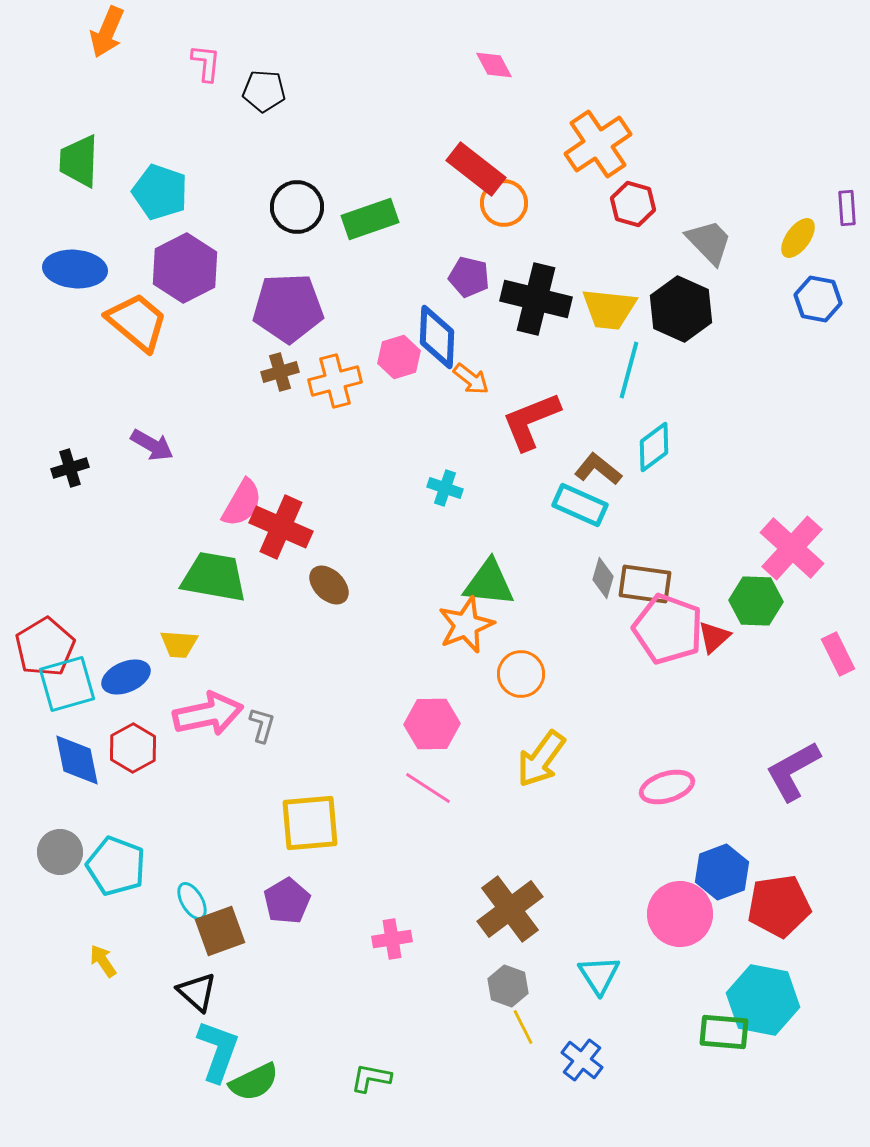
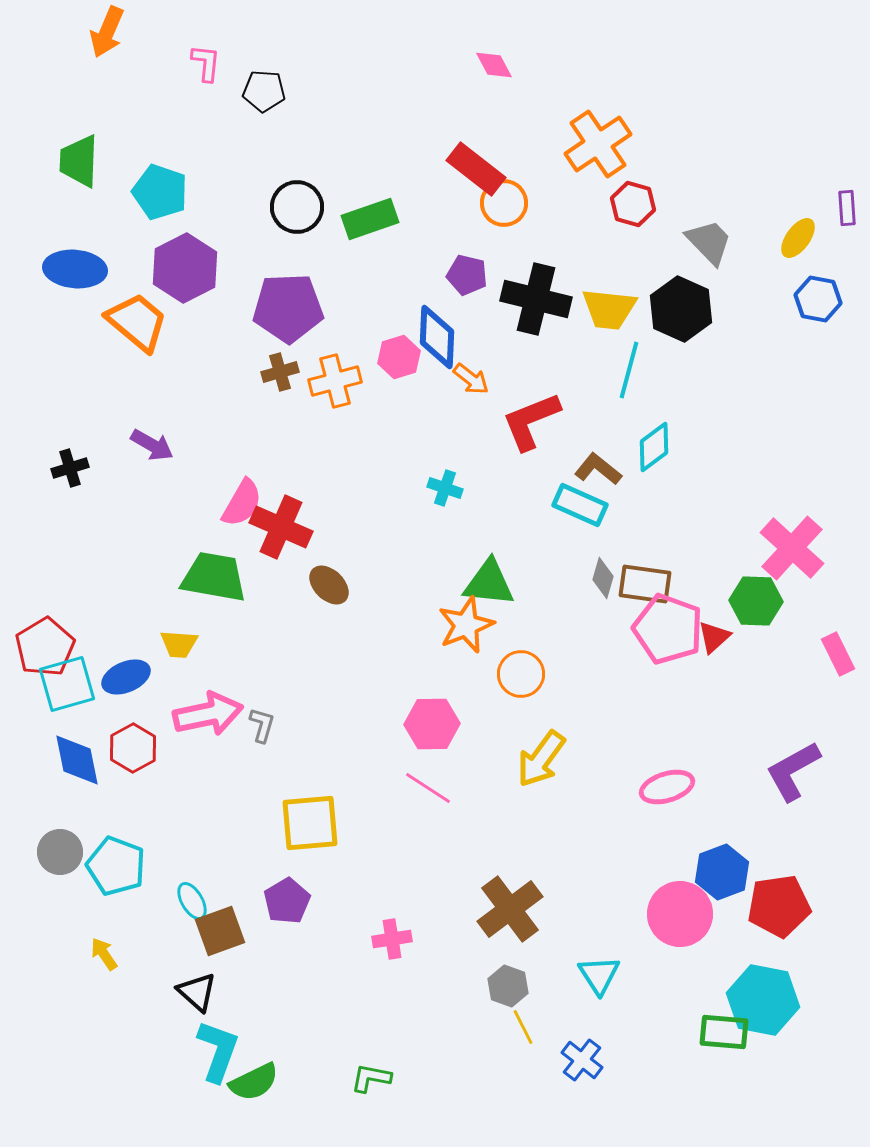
purple pentagon at (469, 277): moved 2 px left, 2 px up
yellow arrow at (103, 961): moved 1 px right, 7 px up
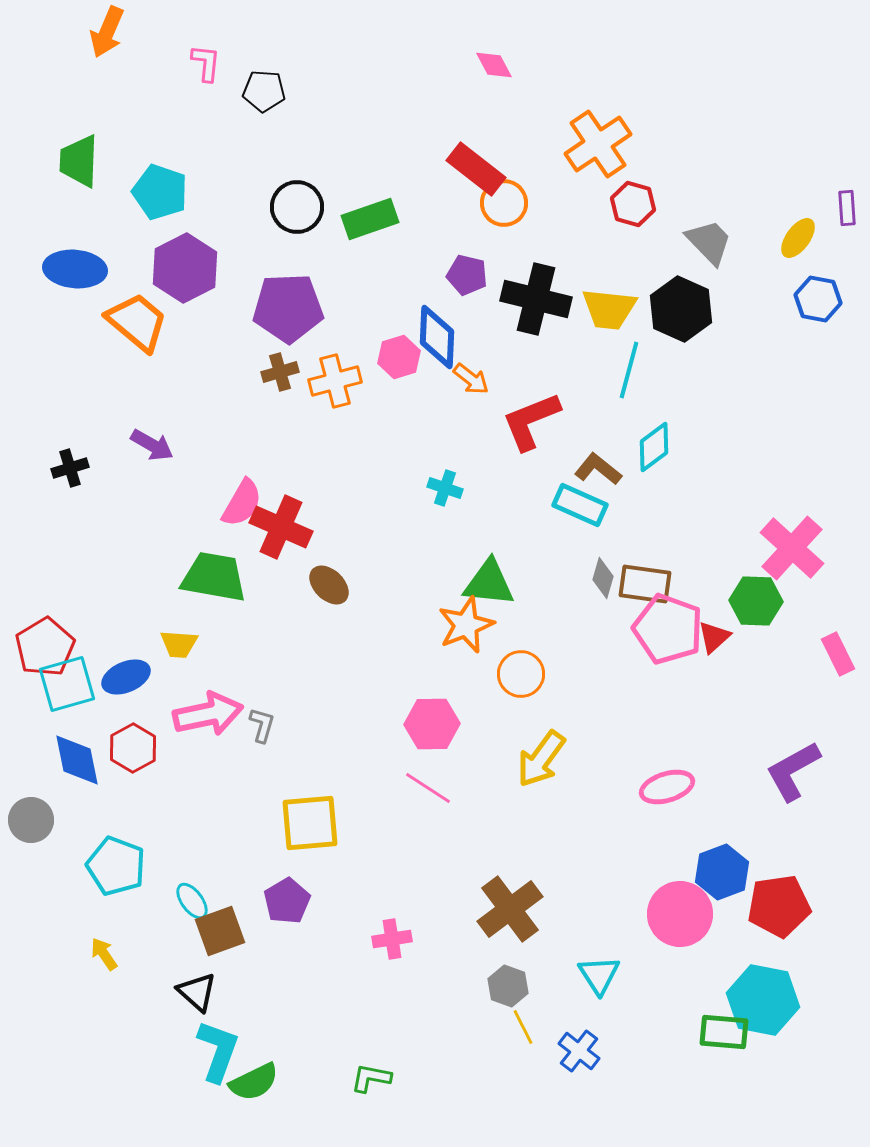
gray circle at (60, 852): moved 29 px left, 32 px up
cyan ellipse at (192, 901): rotated 6 degrees counterclockwise
blue cross at (582, 1060): moved 3 px left, 9 px up
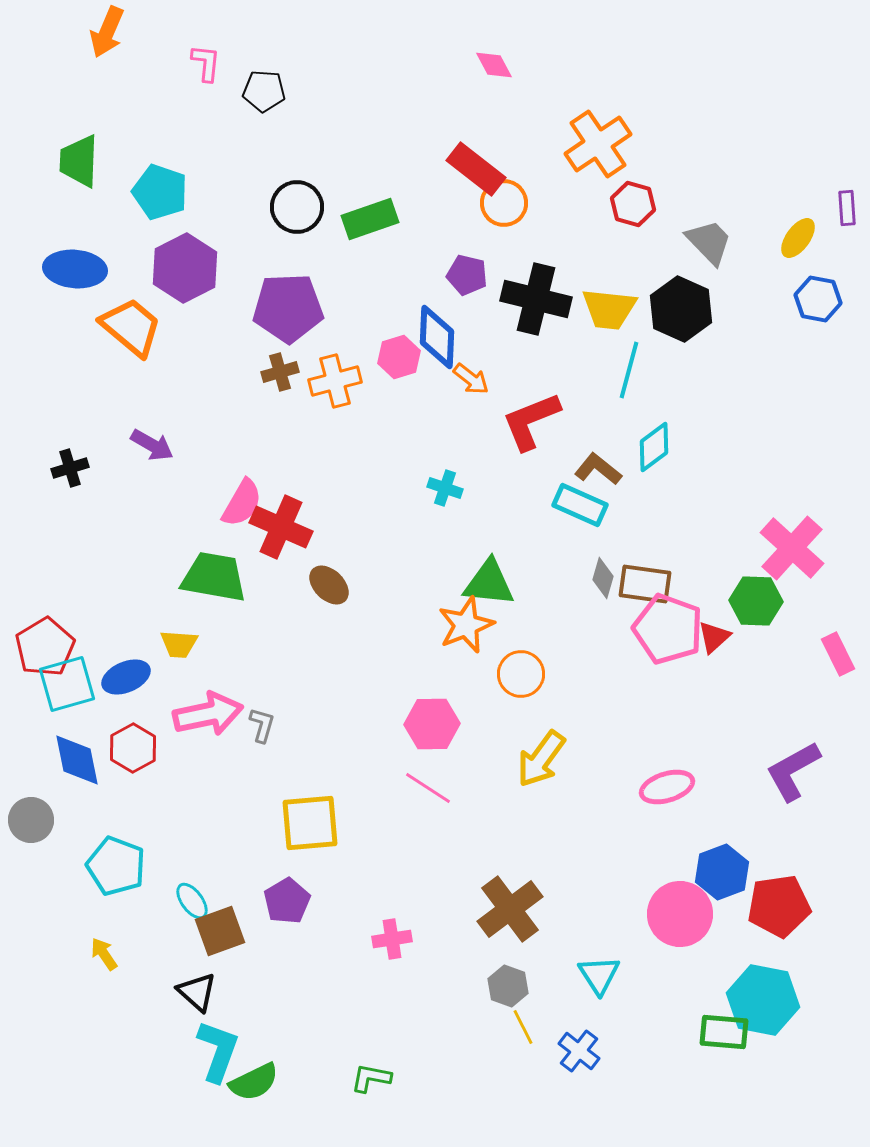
orange trapezoid at (137, 322): moved 6 px left, 5 px down
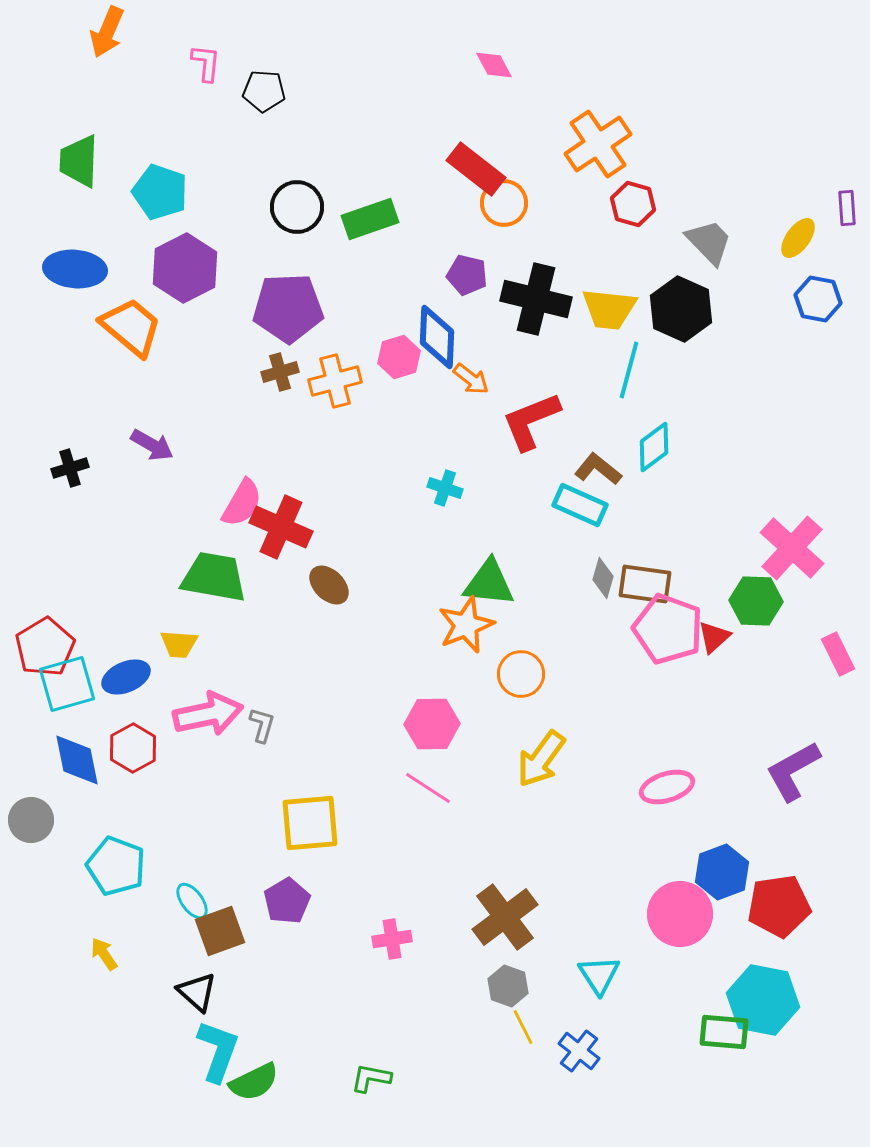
brown cross at (510, 909): moved 5 px left, 8 px down
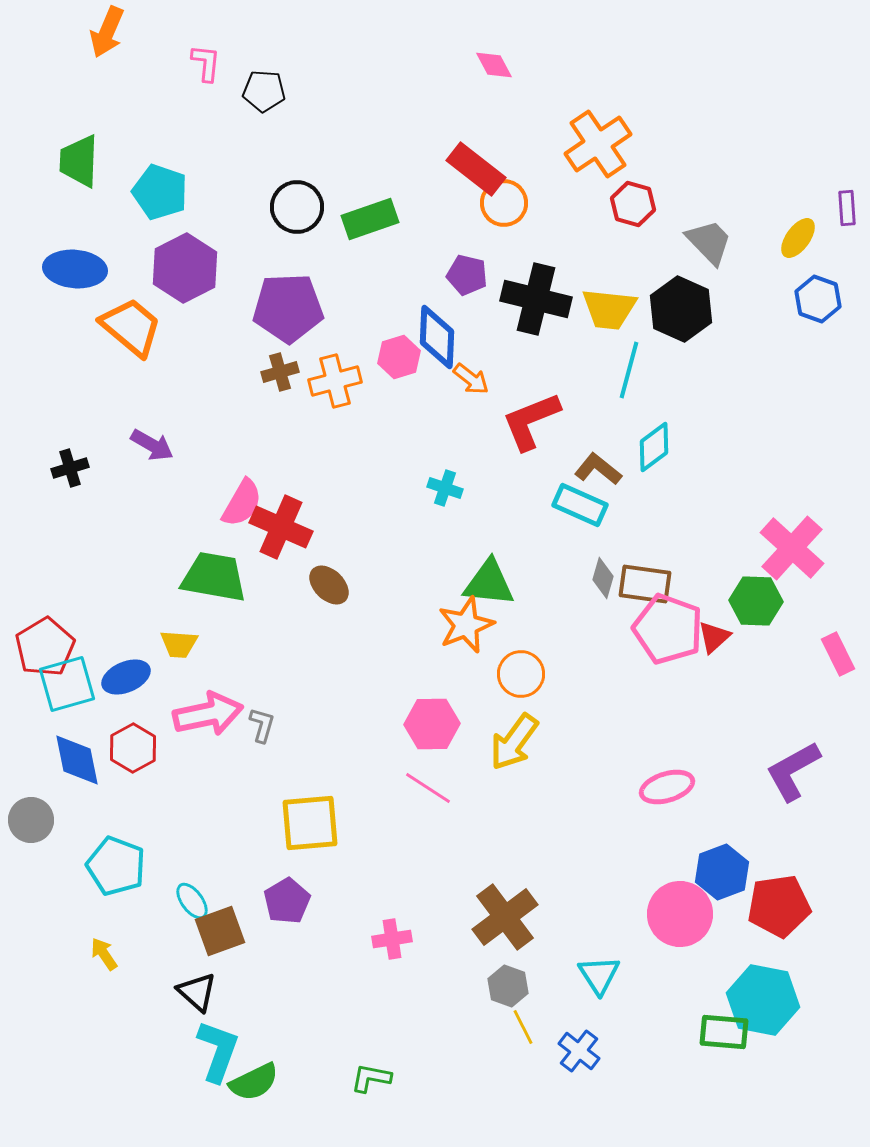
blue hexagon at (818, 299): rotated 9 degrees clockwise
yellow arrow at (541, 759): moved 27 px left, 17 px up
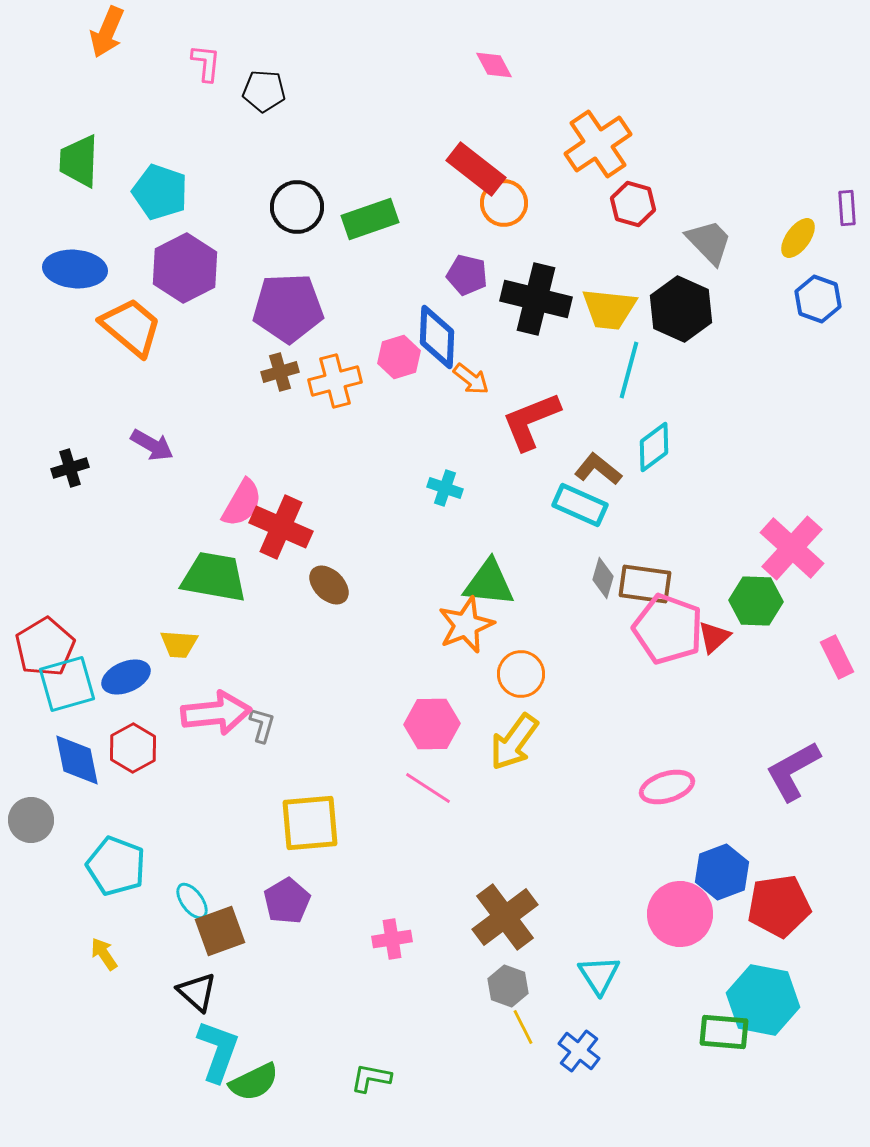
pink rectangle at (838, 654): moved 1 px left, 3 px down
pink arrow at (208, 714): moved 8 px right, 1 px up; rotated 6 degrees clockwise
